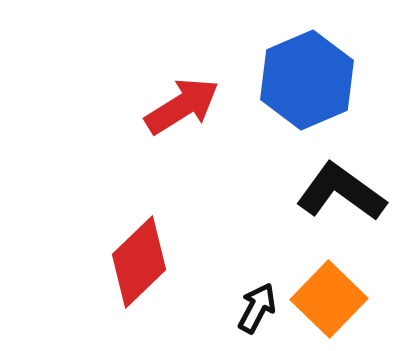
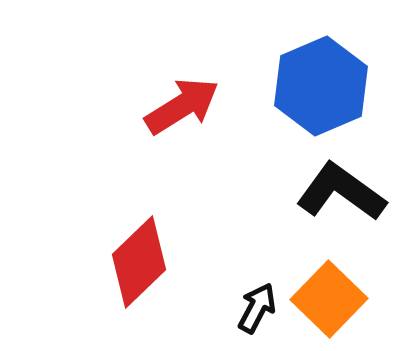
blue hexagon: moved 14 px right, 6 px down
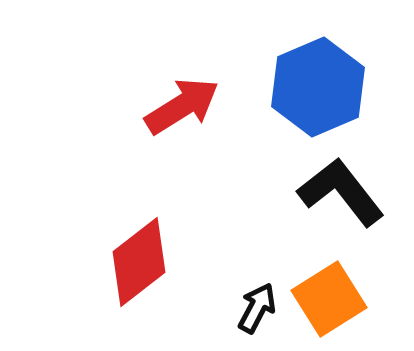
blue hexagon: moved 3 px left, 1 px down
black L-shape: rotated 16 degrees clockwise
red diamond: rotated 6 degrees clockwise
orange square: rotated 14 degrees clockwise
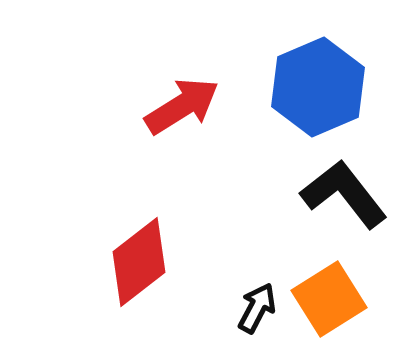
black L-shape: moved 3 px right, 2 px down
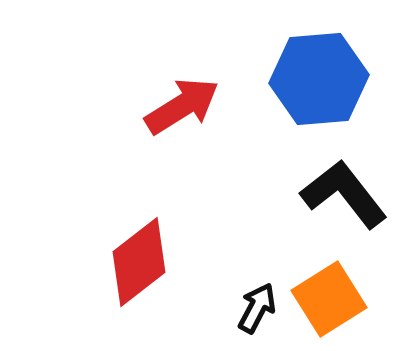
blue hexagon: moved 1 px right, 8 px up; rotated 18 degrees clockwise
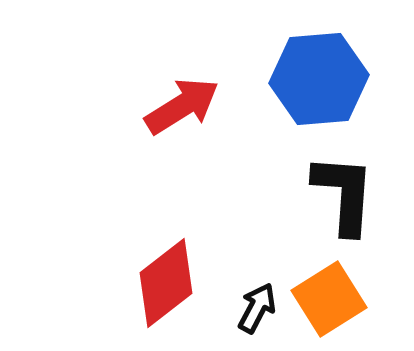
black L-shape: rotated 42 degrees clockwise
red diamond: moved 27 px right, 21 px down
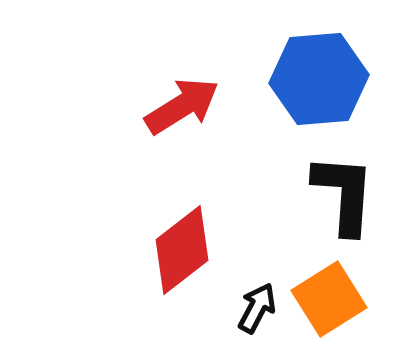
red diamond: moved 16 px right, 33 px up
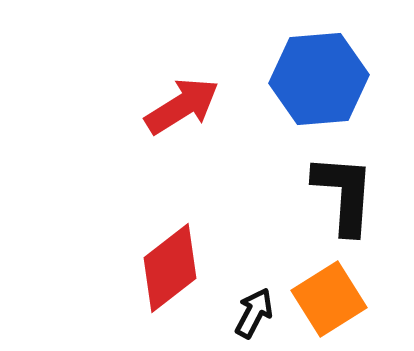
red diamond: moved 12 px left, 18 px down
black arrow: moved 3 px left, 5 px down
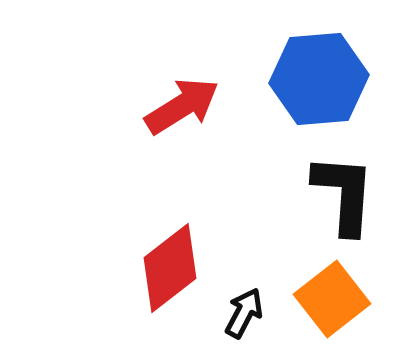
orange square: moved 3 px right; rotated 6 degrees counterclockwise
black arrow: moved 10 px left
